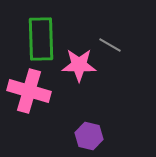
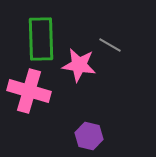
pink star: rotated 8 degrees clockwise
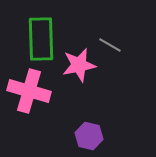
pink star: rotated 20 degrees counterclockwise
